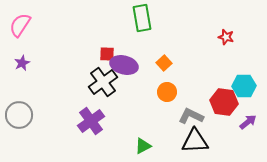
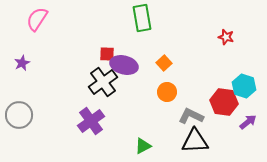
pink semicircle: moved 17 px right, 6 px up
cyan hexagon: rotated 20 degrees clockwise
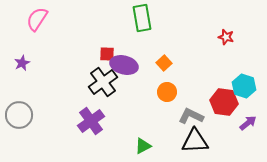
purple arrow: moved 1 px down
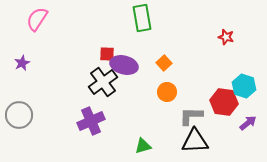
gray L-shape: rotated 25 degrees counterclockwise
purple cross: rotated 12 degrees clockwise
green triangle: rotated 12 degrees clockwise
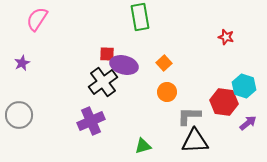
green rectangle: moved 2 px left, 1 px up
gray L-shape: moved 2 px left
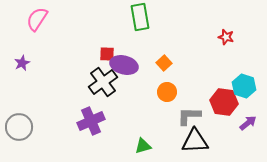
gray circle: moved 12 px down
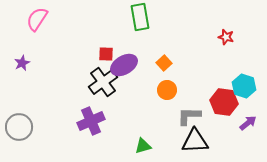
red square: moved 1 px left
purple ellipse: rotated 44 degrees counterclockwise
orange circle: moved 2 px up
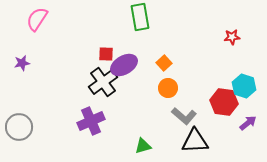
red star: moved 6 px right; rotated 21 degrees counterclockwise
purple star: rotated 14 degrees clockwise
orange circle: moved 1 px right, 2 px up
gray L-shape: moved 5 px left; rotated 140 degrees counterclockwise
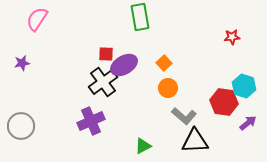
gray circle: moved 2 px right, 1 px up
green triangle: rotated 12 degrees counterclockwise
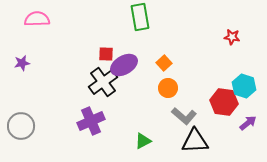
pink semicircle: rotated 55 degrees clockwise
red star: rotated 14 degrees clockwise
green triangle: moved 5 px up
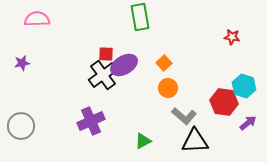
black cross: moved 7 px up
